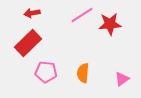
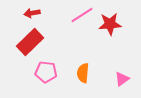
red rectangle: moved 2 px right, 1 px up
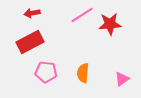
red rectangle: rotated 16 degrees clockwise
